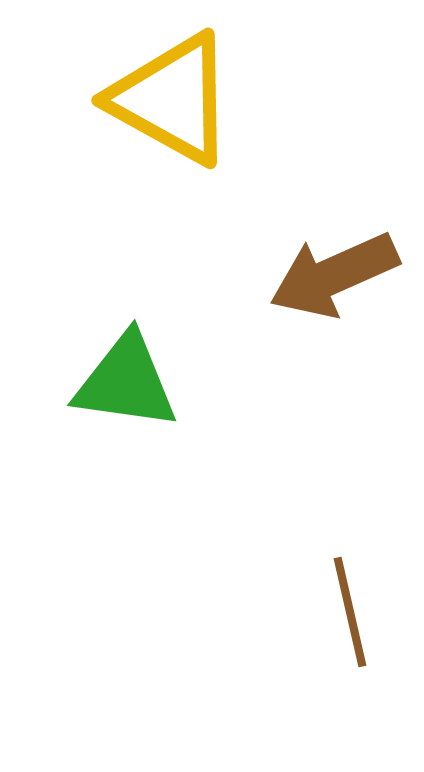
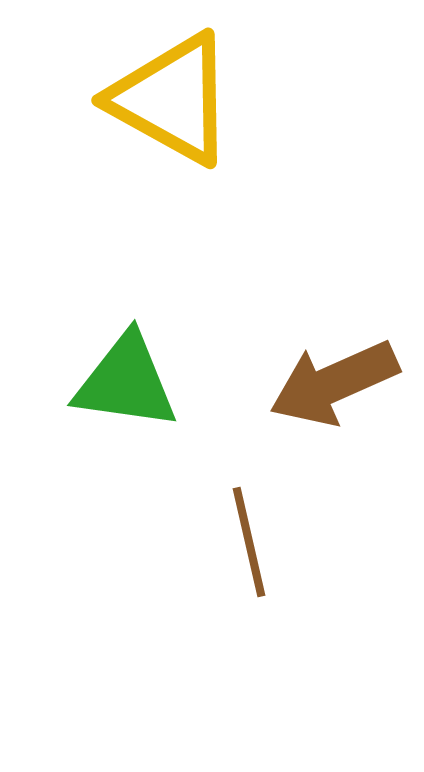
brown arrow: moved 108 px down
brown line: moved 101 px left, 70 px up
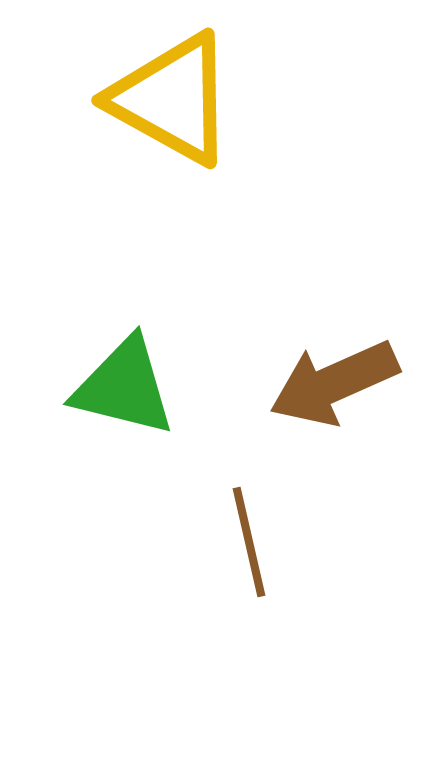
green triangle: moved 2 px left, 5 px down; rotated 6 degrees clockwise
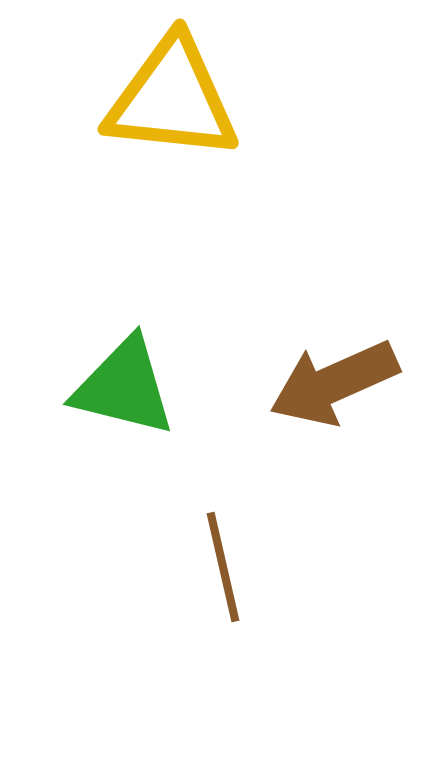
yellow triangle: rotated 23 degrees counterclockwise
brown line: moved 26 px left, 25 px down
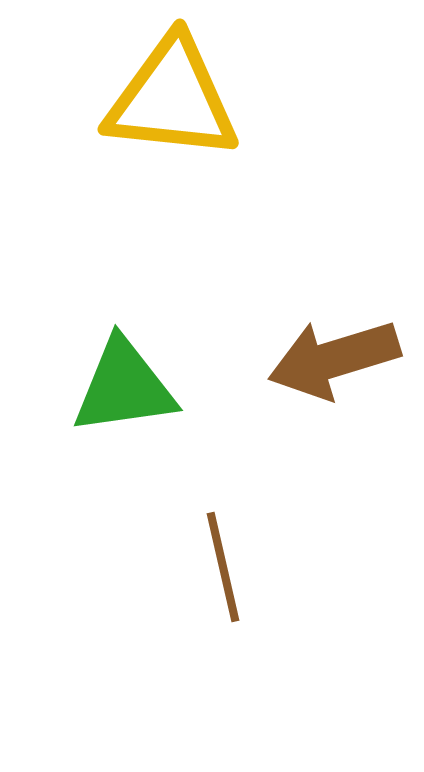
brown arrow: moved 24 px up; rotated 7 degrees clockwise
green triangle: rotated 22 degrees counterclockwise
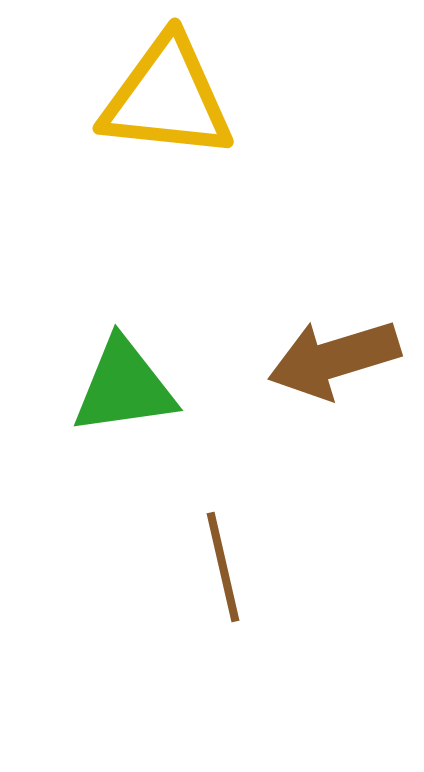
yellow triangle: moved 5 px left, 1 px up
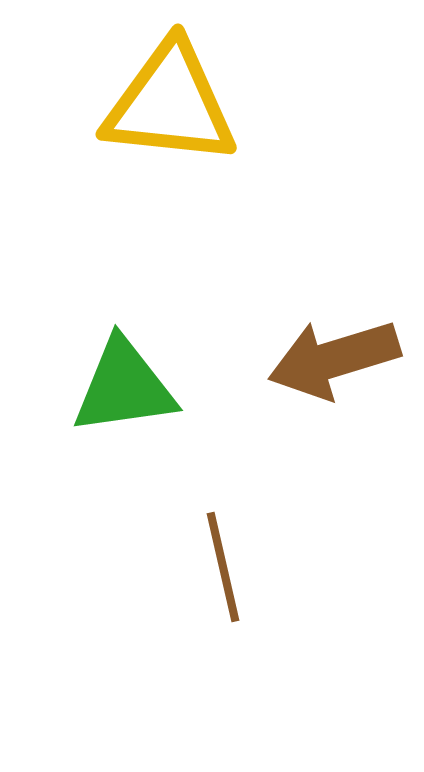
yellow triangle: moved 3 px right, 6 px down
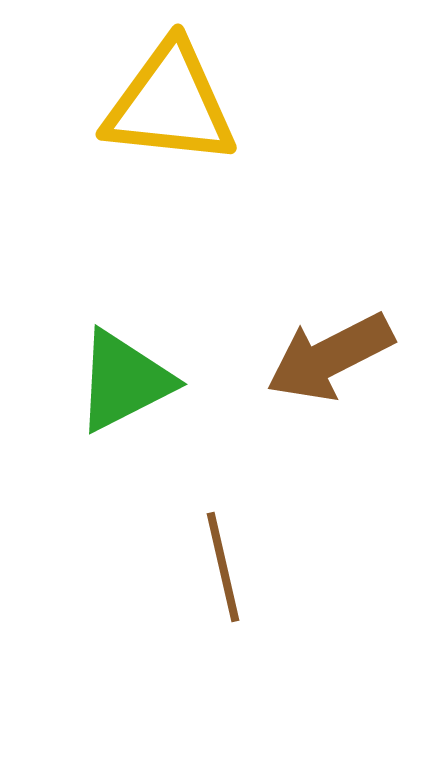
brown arrow: moved 4 px left, 2 px up; rotated 10 degrees counterclockwise
green triangle: moved 6 px up; rotated 19 degrees counterclockwise
